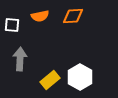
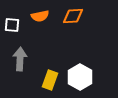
yellow rectangle: rotated 30 degrees counterclockwise
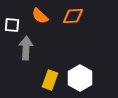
orange semicircle: rotated 54 degrees clockwise
gray arrow: moved 6 px right, 11 px up
white hexagon: moved 1 px down
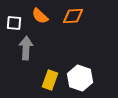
white square: moved 2 px right, 2 px up
white hexagon: rotated 10 degrees counterclockwise
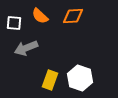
gray arrow: rotated 115 degrees counterclockwise
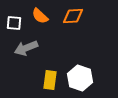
yellow rectangle: rotated 12 degrees counterclockwise
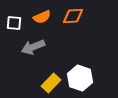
orange semicircle: moved 2 px right, 1 px down; rotated 66 degrees counterclockwise
gray arrow: moved 7 px right, 1 px up
yellow rectangle: moved 1 px right, 3 px down; rotated 36 degrees clockwise
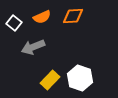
white square: rotated 35 degrees clockwise
yellow rectangle: moved 1 px left, 3 px up
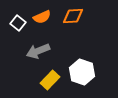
white square: moved 4 px right
gray arrow: moved 5 px right, 4 px down
white hexagon: moved 2 px right, 6 px up
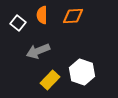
orange semicircle: moved 2 px up; rotated 114 degrees clockwise
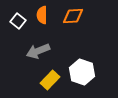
white square: moved 2 px up
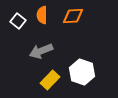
gray arrow: moved 3 px right
